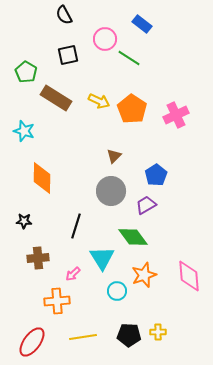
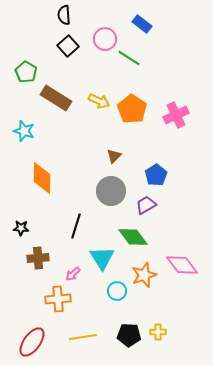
black semicircle: rotated 24 degrees clockwise
black square: moved 9 px up; rotated 30 degrees counterclockwise
black star: moved 3 px left, 7 px down
pink diamond: moved 7 px left, 11 px up; rotated 32 degrees counterclockwise
orange cross: moved 1 px right, 2 px up
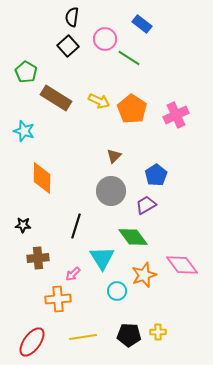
black semicircle: moved 8 px right, 2 px down; rotated 12 degrees clockwise
black star: moved 2 px right, 3 px up
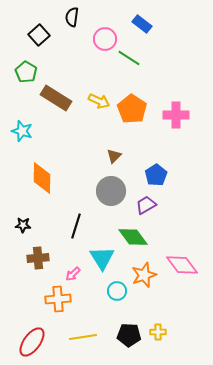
black square: moved 29 px left, 11 px up
pink cross: rotated 25 degrees clockwise
cyan star: moved 2 px left
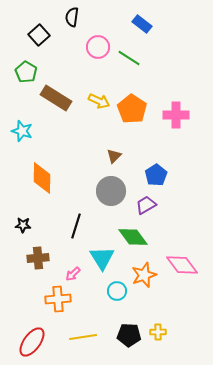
pink circle: moved 7 px left, 8 px down
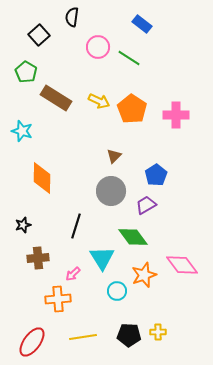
black star: rotated 21 degrees counterclockwise
